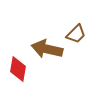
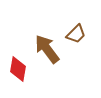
brown arrow: rotated 40 degrees clockwise
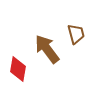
brown trapezoid: rotated 60 degrees counterclockwise
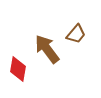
brown trapezoid: rotated 55 degrees clockwise
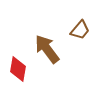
brown trapezoid: moved 4 px right, 4 px up
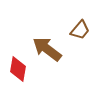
brown arrow: rotated 16 degrees counterclockwise
